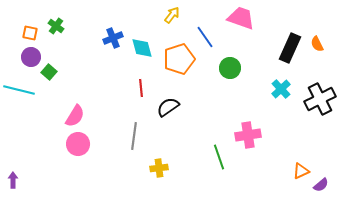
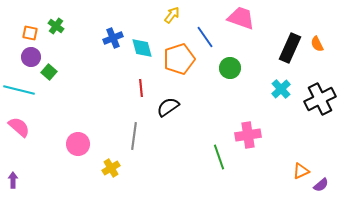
pink semicircle: moved 56 px left, 11 px down; rotated 80 degrees counterclockwise
yellow cross: moved 48 px left; rotated 24 degrees counterclockwise
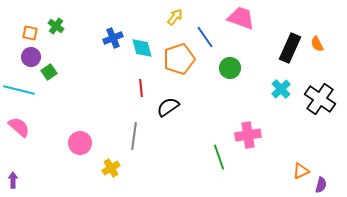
yellow arrow: moved 3 px right, 2 px down
green square: rotated 14 degrees clockwise
black cross: rotated 28 degrees counterclockwise
pink circle: moved 2 px right, 1 px up
purple semicircle: rotated 35 degrees counterclockwise
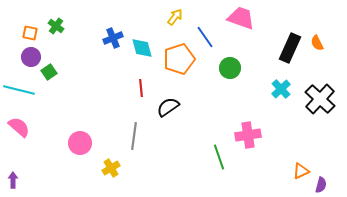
orange semicircle: moved 1 px up
black cross: rotated 8 degrees clockwise
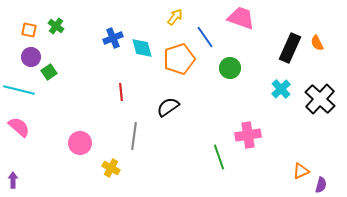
orange square: moved 1 px left, 3 px up
red line: moved 20 px left, 4 px down
yellow cross: rotated 30 degrees counterclockwise
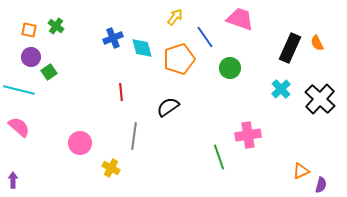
pink trapezoid: moved 1 px left, 1 px down
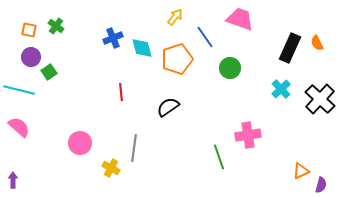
orange pentagon: moved 2 px left
gray line: moved 12 px down
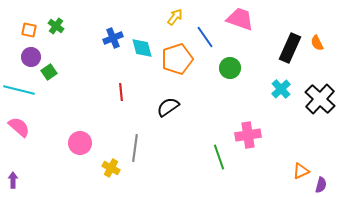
gray line: moved 1 px right
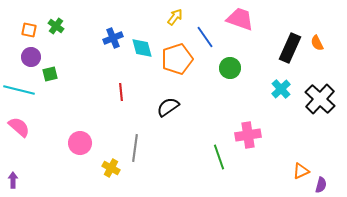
green square: moved 1 px right, 2 px down; rotated 21 degrees clockwise
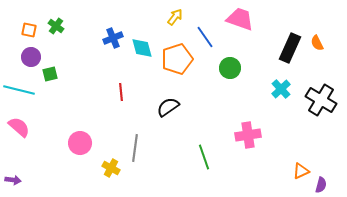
black cross: moved 1 px right, 1 px down; rotated 12 degrees counterclockwise
green line: moved 15 px left
purple arrow: rotated 98 degrees clockwise
